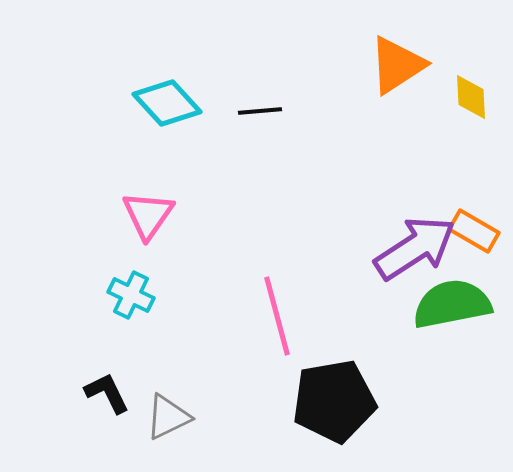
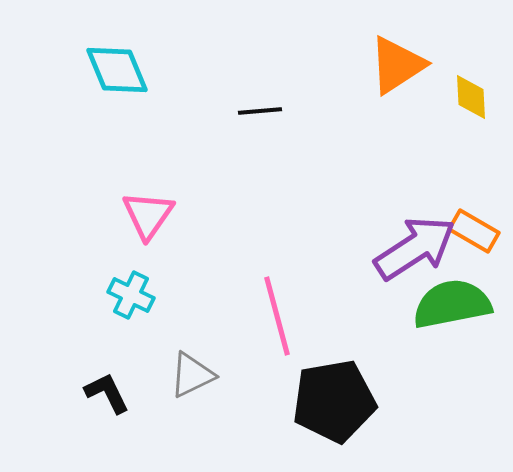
cyan diamond: moved 50 px left, 33 px up; rotated 20 degrees clockwise
gray triangle: moved 24 px right, 42 px up
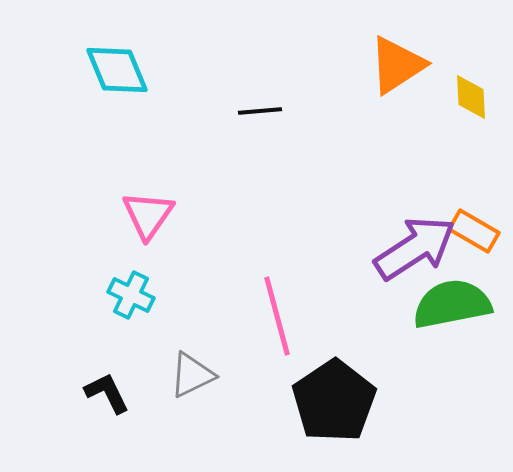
black pentagon: rotated 24 degrees counterclockwise
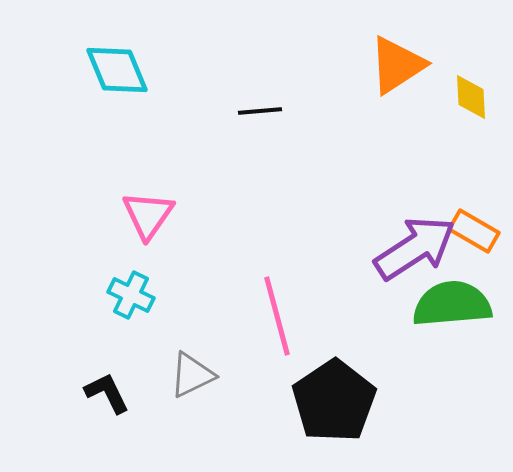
green semicircle: rotated 6 degrees clockwise
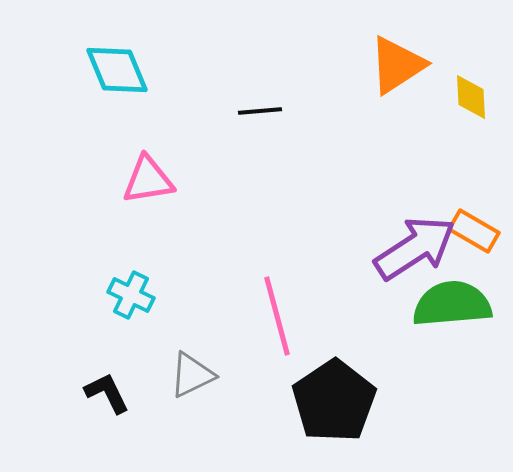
pink triangle: moved 35 px up; rotated 46 degrees clockwise
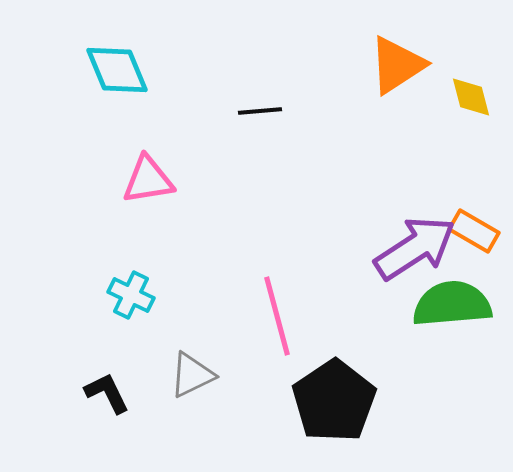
yellow diamond: rotated 12 degrees counterclockwise
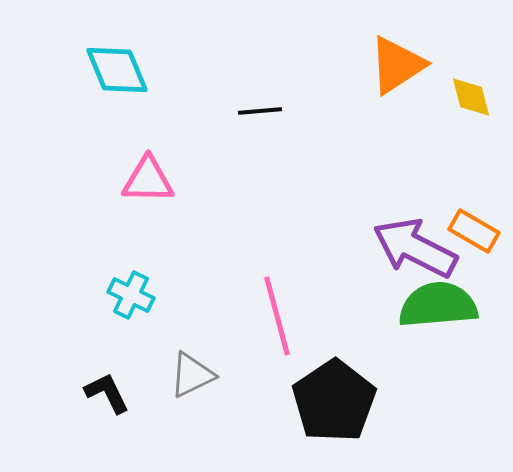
pink triangle: rotated 10 degrees clockwise
purple arrow: rotated 120 degrees counterclockwise
green semicircle: moved 14 px left, 1 px down
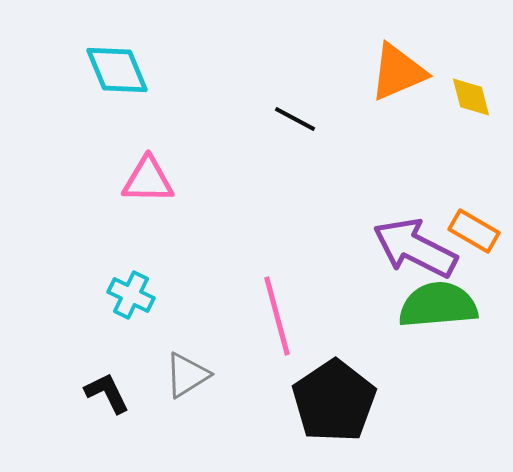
orange triangle: moved 1 px right, 7 px down; rotated 10 degrees clockwise
black line: moved 35 px right, 8 px down; rotated 33 degrees clockwise
gray triangle: moved 5 px left; rotated 6 degrees counterclockwise
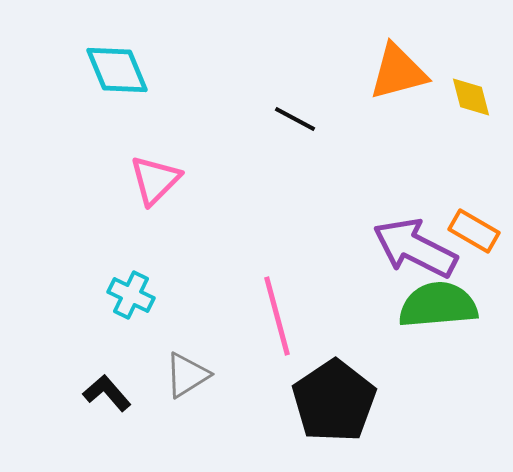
orange triangle: rotated 8 degrees clockwise
pink triangle: moved 7 px right; rotated 46 degrees counterclockwise
black L-shape: rotated 15 degrees counterclockwise
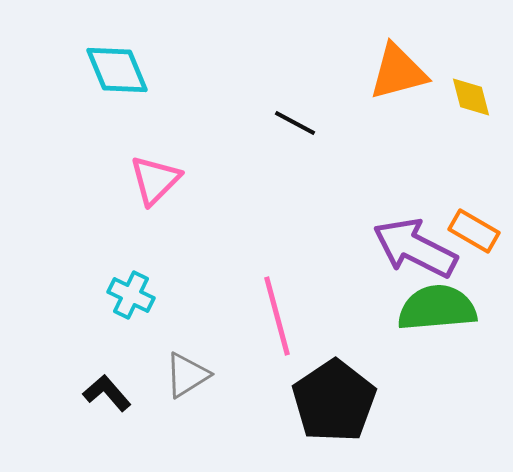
black line: moved 4 px down
green semicircle: moved 1 px left, 3 px down
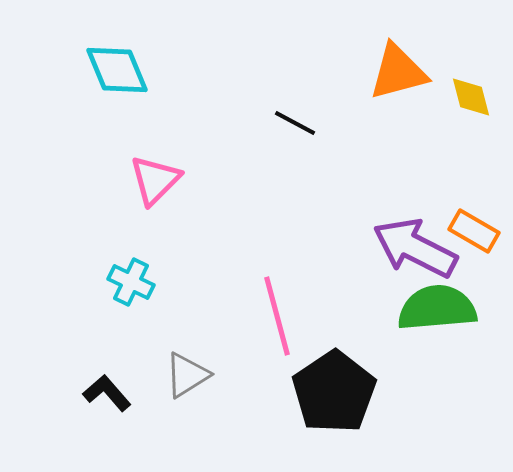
cyan cross: moved 13 px up
black pentagon: moved 9 px up
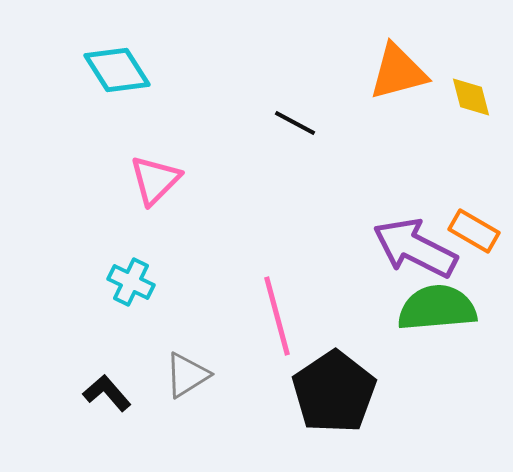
cyan diamond: rotated 10 degrees counterclockwise
